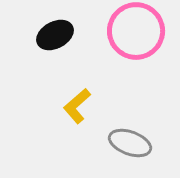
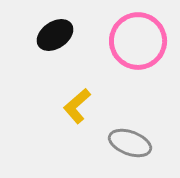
pink circle: moved 2 px right, 10 px down
black ellipse: rotated 6 degrees counterclockwise
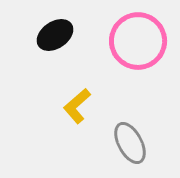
gray ellipse: rotated 42 degrees clockwise
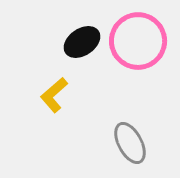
black ellipse: moved 27 px right, 7 px down
yellow L-shape: moved 23 px left, 11 px up
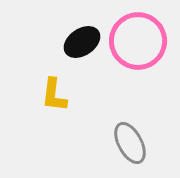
yellow L-shape: rotated 42 degrees counterclockwise
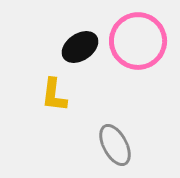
black ellipse: moved 2 px left, 5 px down
gray ellipse: moved 15 px left, 2 px down
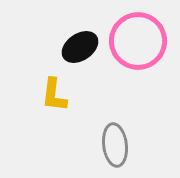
gray ellipse: rotated 21 degrees clockwise
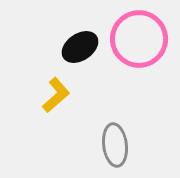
pink circle: moved 1 px right, 2 px up
yellow L-shape: moved 2 px right; rotated 138 degrees counterclockwise
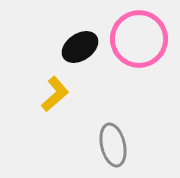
yellow L-shape: moved 1 px left, 1 px up
gray ellipse: moved 2 px left; rotated 6 degrees counterclockwise
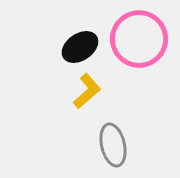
yellow L-shape: moved 32 px right, 3 px up
